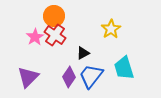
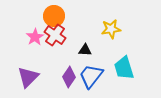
yellow star: rotated 24 degrees clockwise
black triangle: moved 2 px right, 3 px up; rotated 32 degrees clockwise
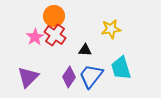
cyan trapezoid: moved 3 px left
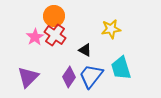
black triangle: rotated 24 degrees clockwise
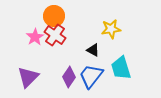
black triangle: moved 8 px right
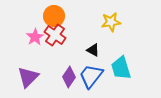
yellow star: moved 7 px up
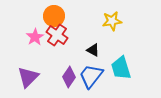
yellow star: moved 1 px right, 1 px up
red cross: moved 2 px right
